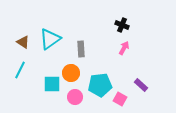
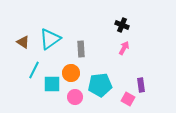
cyan line: moved 14 px right
purple rectangle: rotated 40 degrees clockwise
pink square: moved 8 px right
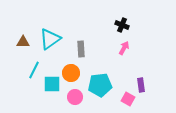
brown triangle: rotated 32 degrees counterclockwise
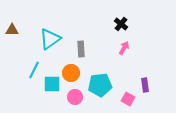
black cross: moved 1 px left, 1 px up; rotated 16 degrees clockwise
brown triangle: moved 11 px left, 12 px up
purple rectangle: moved 4 px right
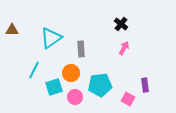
cyan triangle: moved 1 px right, 1 px up
cyan square: moved 2 px right, 3 px down; rotated 18 degrees counterclockwise
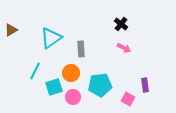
brown triangle: moved 1 px left; rotated 32 degrees counterclockwise
pink arrow: rotated 88 degrees clockwise
cyan line: moved 1 px right, 1 px down
pink circle: moved 2 px left
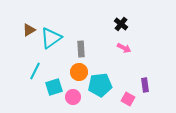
brown triangle: moved 18 px right
orange circle: moved 8 px right, 1 px up
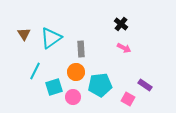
brown triangle: moved 5 px left, 4 px down; rotated 32 degrees counterclockwise
orange circle: moved 3 px left
purple rectangle: rotated 48 degrees counterclockwise
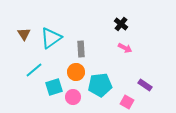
pink arrow: moved 1 px right
cyan line: moved 1 px left, 1 px up; rotated 24 degrees clockwise
pink square: moved 1 px left, 3 px down
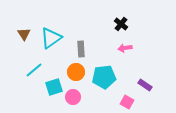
pink arrow: rotated 144 degrees clockwise
cyan pentagon: moved 4 px right, 8 px up
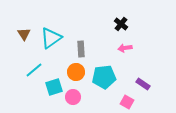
purple rectangle: moved 2 px left, 1 px up
